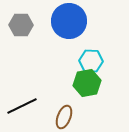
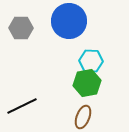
gray hexagon: moved 3 px down
brown ellipse: moved 19 px right
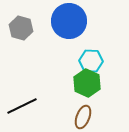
gray hexagon: rotated 15 degrees clockwise
green hexagon: rotated 24 degrees counterclockwise
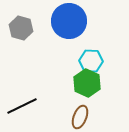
brown ellipse: moved 3 px left
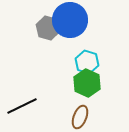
blue circle: moved 1 px right, 1 px up
gray hexagon: moved 27 px right
cyan hexagon: moved 4 px left, 1 px down; rotated 15 degrees clockwise
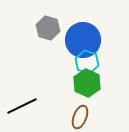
blue circle: moved 13 px right, 20 px down
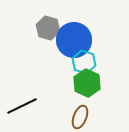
blue circle: moved 9 px left
cyan hexagon: moved 3 px left
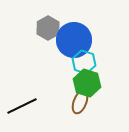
gray hexagon: rotated 15 degrees clockwise
green hexagon: rotated 8 degrees counterclockwise
brown ellipse: moved 15 px up
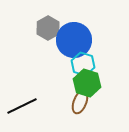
cyan hexagon: moved 1 px left, 2 px down
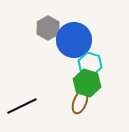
cyan hexagon: moved 7 px right
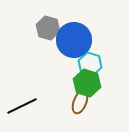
gray hexagon: rotated 15 degrees counterclockwise
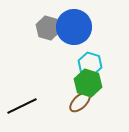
blue circle: moved 13 px up
green hexagon: moved 1 px right
brown ellipse: rotated 25 degrees clockwise
